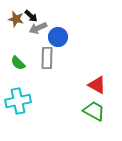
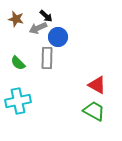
black arrow: moved 15 px right
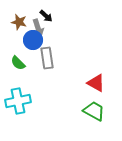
brown star: moved 3 px right, 3 px down
gray arrow: rotated 84 degrees counterclockwise
blue circle: moved 25 px left, 3 px down
gray rectangle: rotated 10 degrees counterclockwise
red triangle: moved 1 px left, 2 px up
